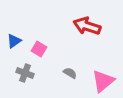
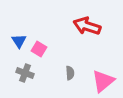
blue triangle: moved 5 px right; rotated 28 degrees counterclockwise
gray semicircle: rotated 56 degrees clockwise
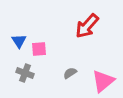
red arrow: rotated 68 degrees counterclockwise
pink square: rotated 35 degrees counterclockwise
gray semicircle: rotated 120 degrees counterclockwise
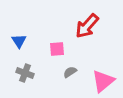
pink square: moved 18 px right
gray semicircle: moved 1 px up
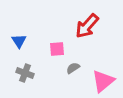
gray semicircle: moved 3 px right, 4 px up
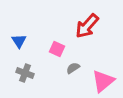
pink square: rotated 28 degrees clockwise
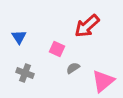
red arrow: rotated 8 degrees clockwise
blue triangle: moved 4 px up
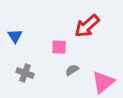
blue triangle: moved 4 px left, 1 px up
pink square: moved 2 px right, 2 px up; rotated 21 degrees counterclockwise
gray semicircle: moved 1 px left, 2 px down
pink triangle: moved 1 px down
